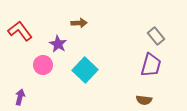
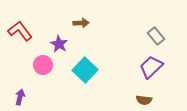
brown arrow: moved 2 px right
purple star: moved 1 px right
purple trapezoid: moved 2 px down; rotated 150 degrees counterclockwise
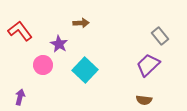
gray rectangle: moved 4 px right
purple trapezoid: moved 3 px left, 2 px up
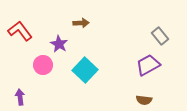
purple trapezoid: rotated 15 degrees clockwise
purple arrow: rotated 21 degrees counterclockwise
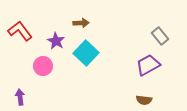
purple star: moved 3 px left, 3 px up
pink circle: moved 1 px down
cyan square: moved 1 px right, 17 px up
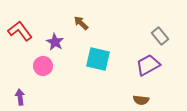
brown arrow: rotated 133 degrees counterclockwise
purple star: moved 1 px left, 1 px down
cyan square: moved 12 px right, 6 px down; rotated 30 degrees counterclockwise
brown semicircle: moved 3 px left
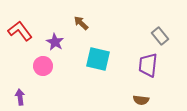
purple trapezoid: rotated 55 degrees counterclockwise
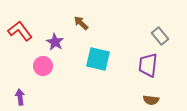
brown semicircle: moved 10 px right
